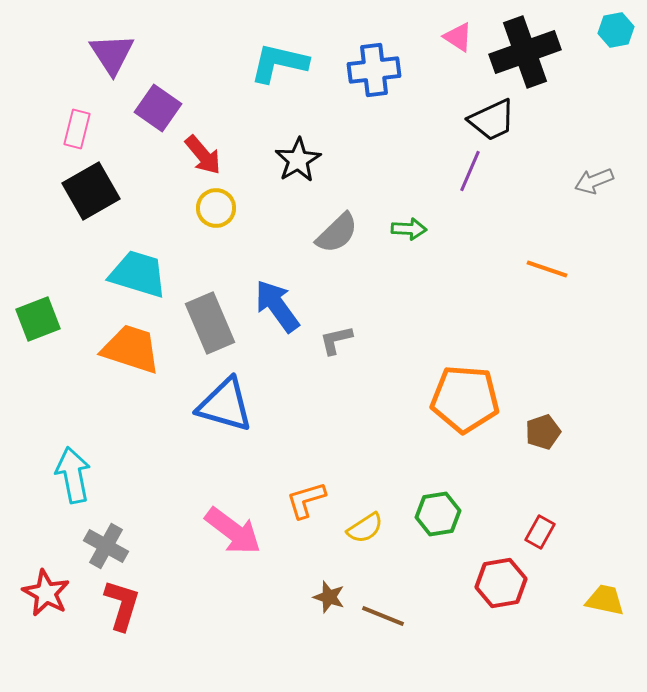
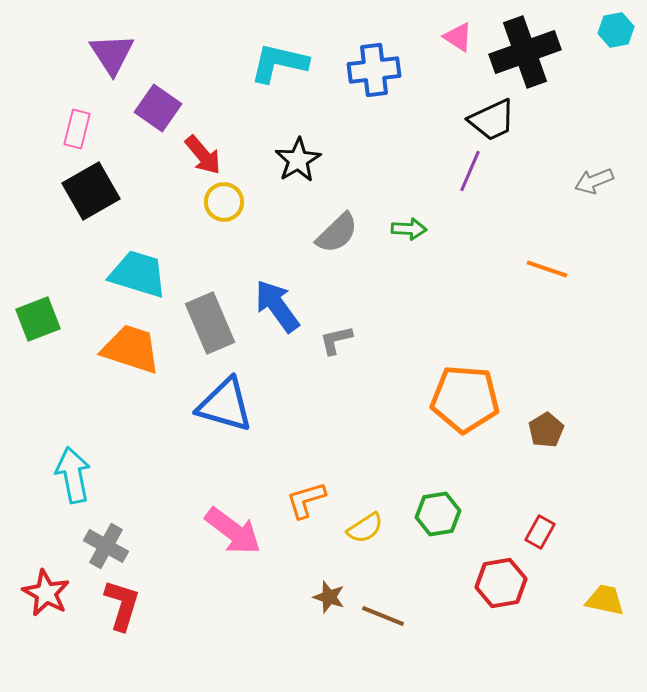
yellow circle: moved 8 px right, 6 px up
brown pentagon: moved 3 px right, 2 px up; rotated 12 degrees counterclockwise
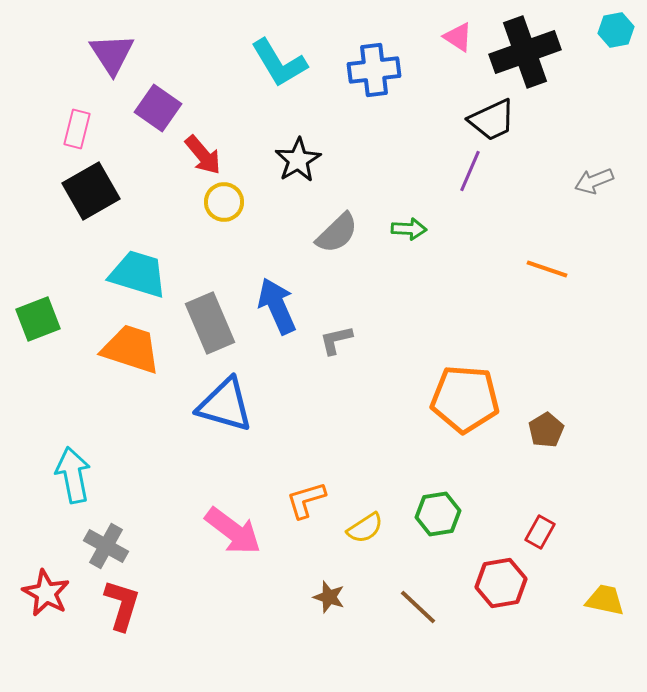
cyan L-shape: rotated 134 degrees counterclockwise
blue arrow: rotated 12 degrees clockwise
brown line: moved 35 px right, 9 px up; rotated 21 degrees clockwise
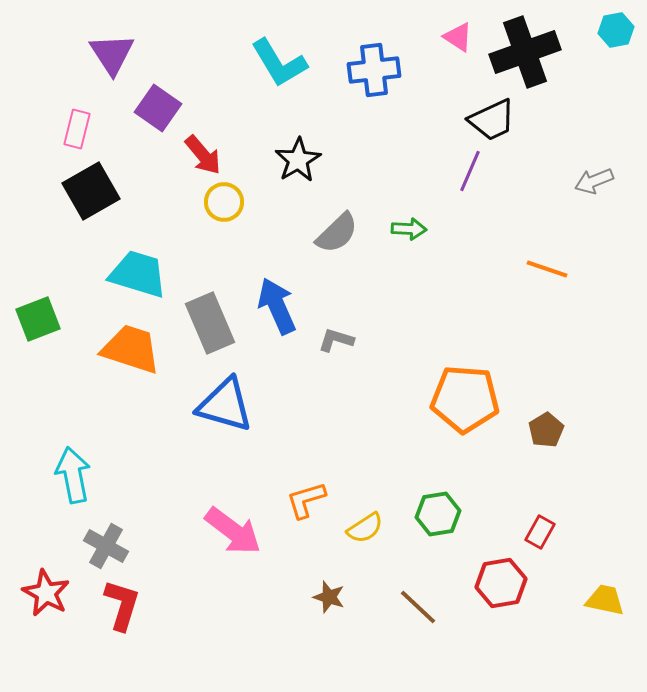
gray L-shape: rotated 30 degrees clockwise
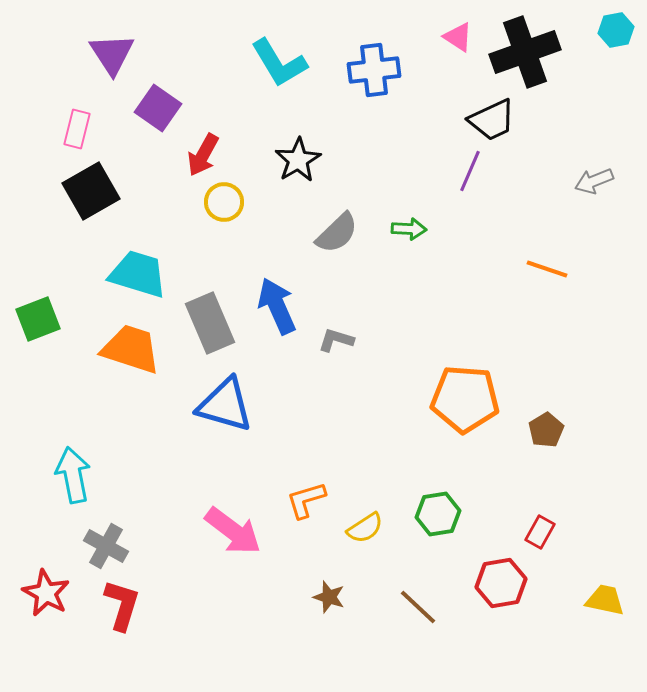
red arrow: rotated 69 degrees clockwise
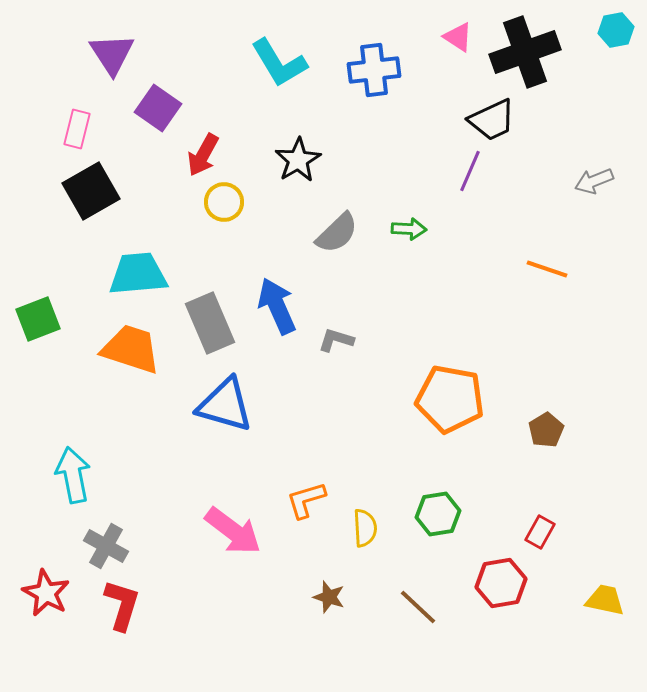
cyan trapezoid: rotated 22 degrees counterclockwise
orange pentagon: moved 15 px left; rotated 6 degrees clockwise
yellow semicircle: rotated 60 degrees counterclockwise
